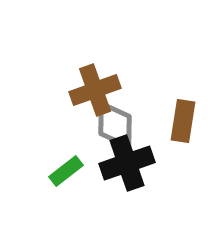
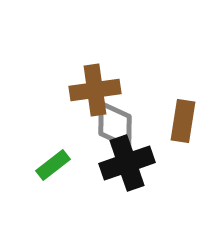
brown cross: rotated 12 degrees clockwise
green rectangle: moved 13 px left, 6 px up
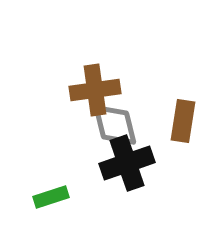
gray diamond: rotated 15 degrees counterclockwise
green rectangle: moved 2 px left, 32 px down; rotated 20 degrees clockwise
